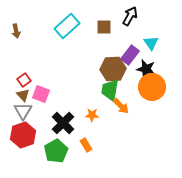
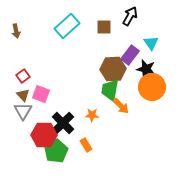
red square: moved 1 px left, 4 px up
red hexagon: moved 21 px right; rotated 20 degrees clockwise
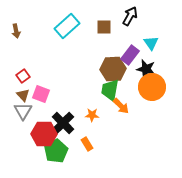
red hexagon: moved 1 px up
orange rectangle: moved 1 px right, 1 px up
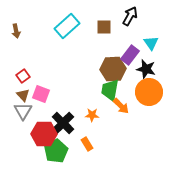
orange circle: moved 3 px left, 5 px down
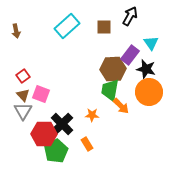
black cross: moved 1 px left, 1 px down
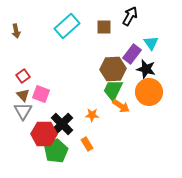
purple rectangle: moved 2 px right, 1 px up
green trapezoid: moved 3 px right; rotated 15 degrees clockwise
orange arrow: rotated 12 degrees counterclockwise
